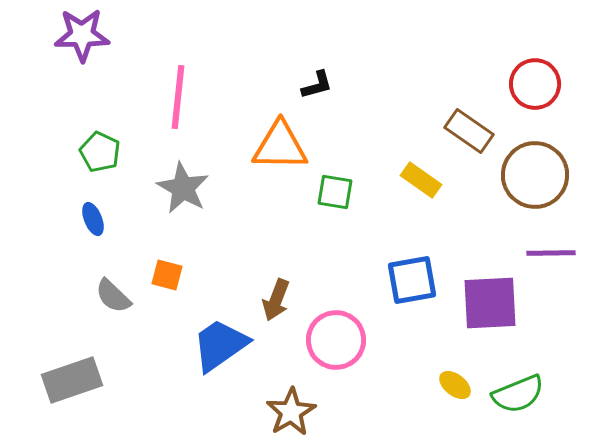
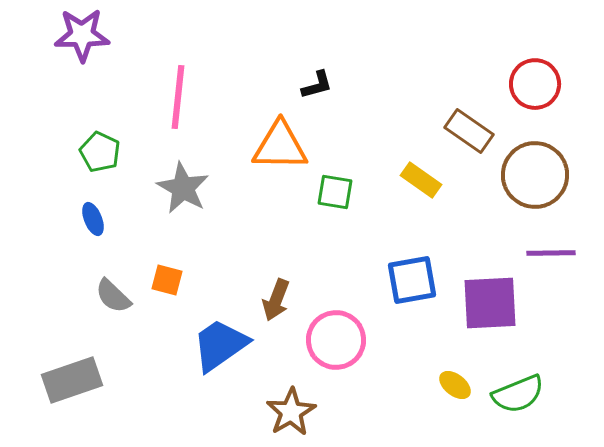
orange square: moved 5 px down
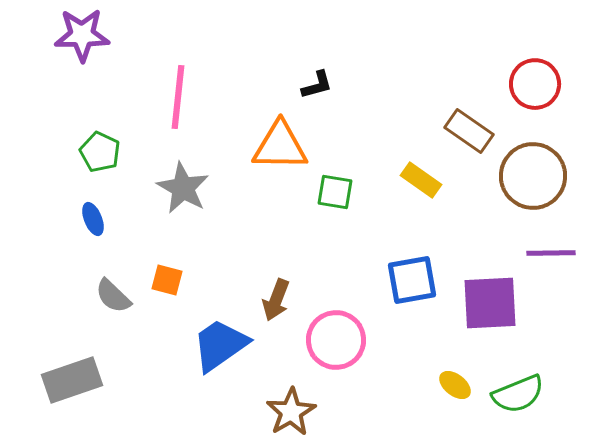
brown circle: moved 2 px left, 1 px down
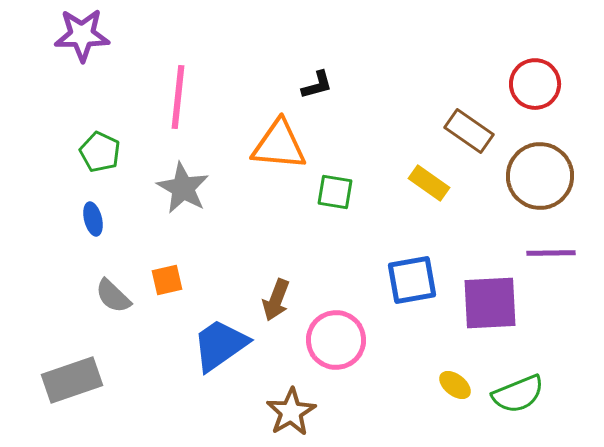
orange triangle: moved 1 px left, 1 px up; rotated 4 degrees clockwise
brown circle: moved 7 px right
yellow rectangle: moved 8 px right, 3 px down
blue ellipse: rotated 8 degrees clockwise
orange square: rotated 28 degrees counterclockwise
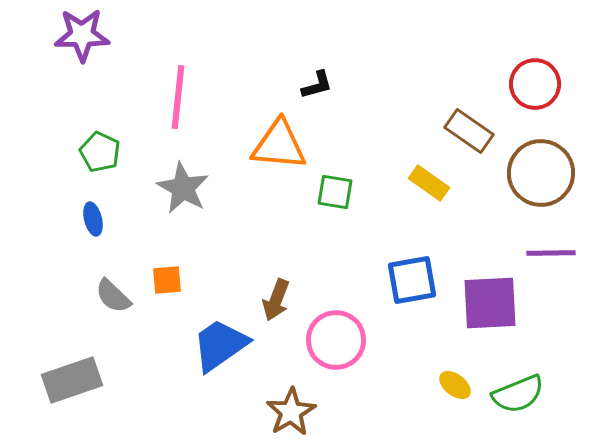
brown circle: moved 1 px right, 3 px up
orange square: rotated 8 degrees clockwise
